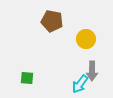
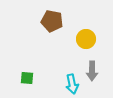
cyan arrow: moved 8 px left; rotated 48 degrees counterclockwise
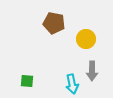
brown pentagon: moved 2 px right, 2 px down
green square: moved 3 px down
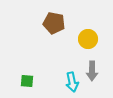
yellow circle: moved 2 px right
cyan arrow: moved 2 px up
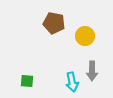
yellow circle: moved 3 px left, 3 px up
